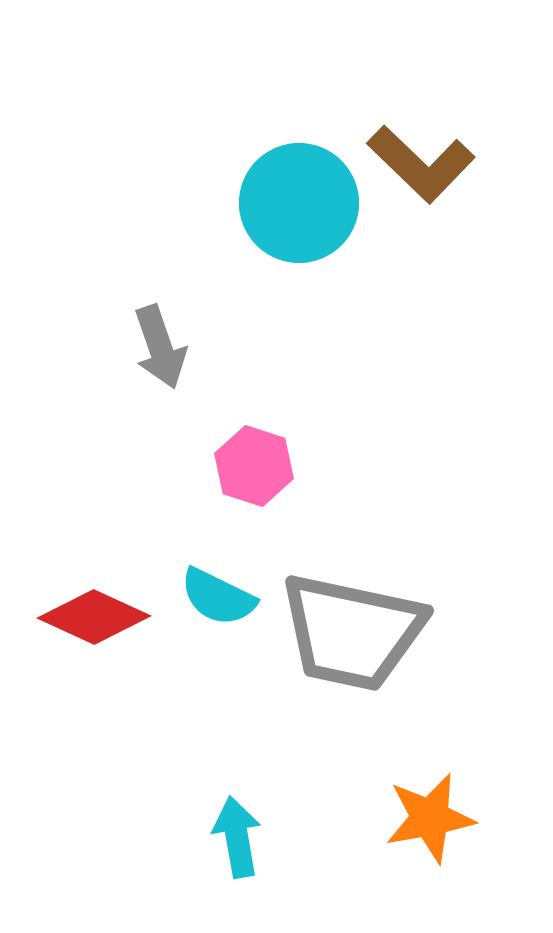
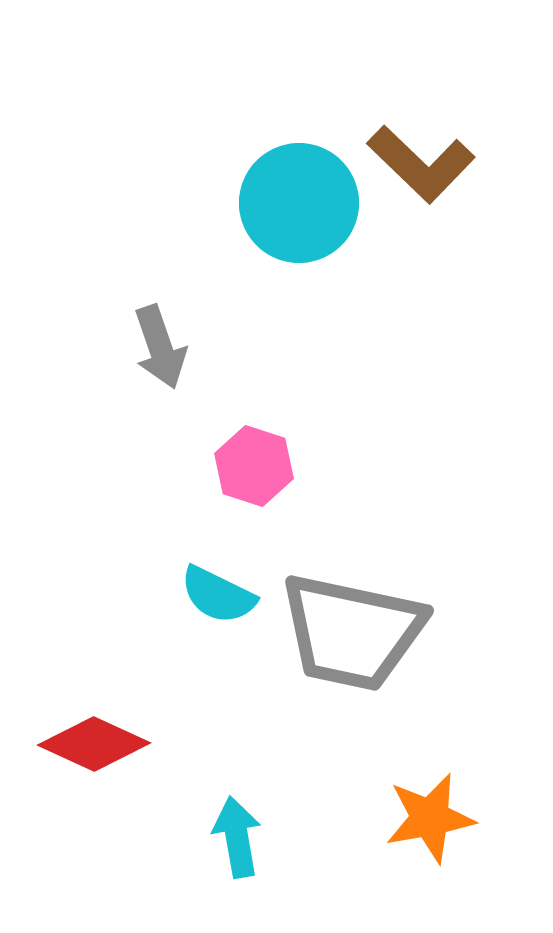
cyan semicircle: moved 2 px up
red diamond: moved 127 px down
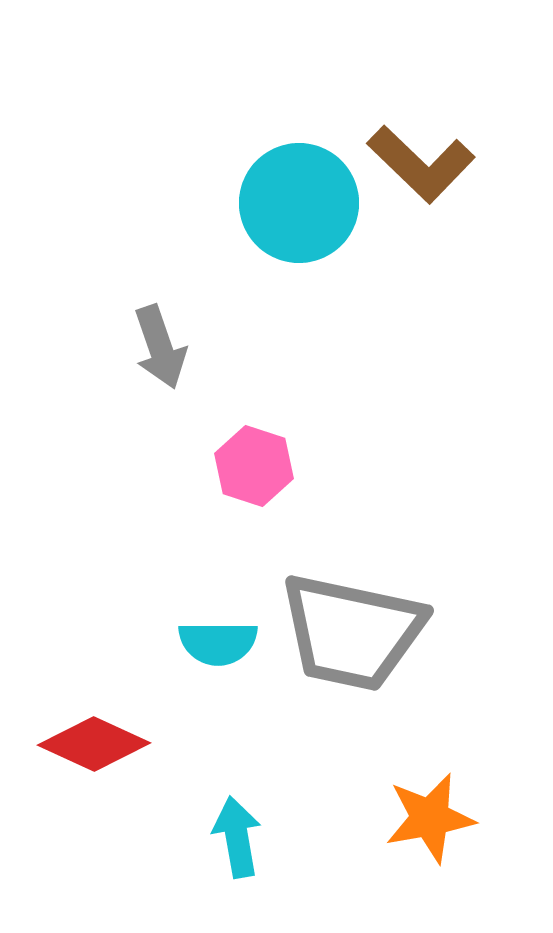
cyan semicircle: moved 48 px down; rotated 26 degrees counterclockwise
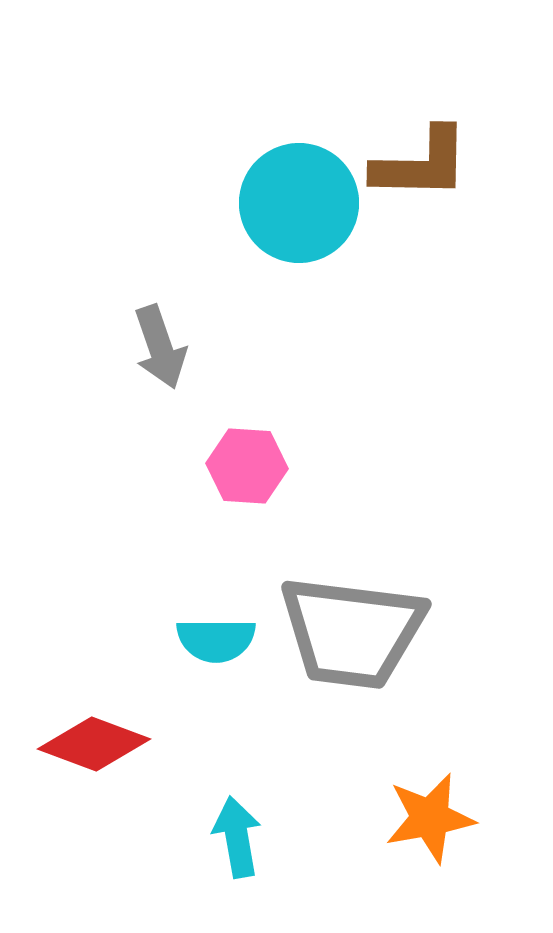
brown L-shape: rotated 43 degrees counterclockwise
pink hexagon: moved 7 px left; rotated 14 degrees counterclockwise
gray trapezoid: rotated 5 degrees counterclockwise
cyan semicircle: moved 2 px left, 3 px up
red diamond: rotated 4 degrees counterclockwise
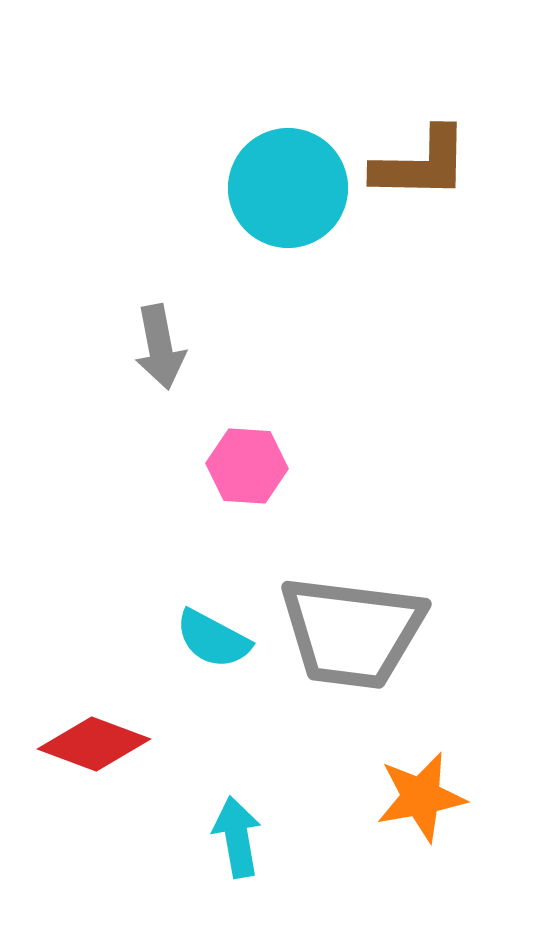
cyan circle: moved 11 px left, 15 px up
gray arrow: rotated 8 degrees clockwise
cyan semicircle: moved 3 px left, 1 px up; rotated 28 degrees clockwise
orange star: moved 9 px left, 21 px up
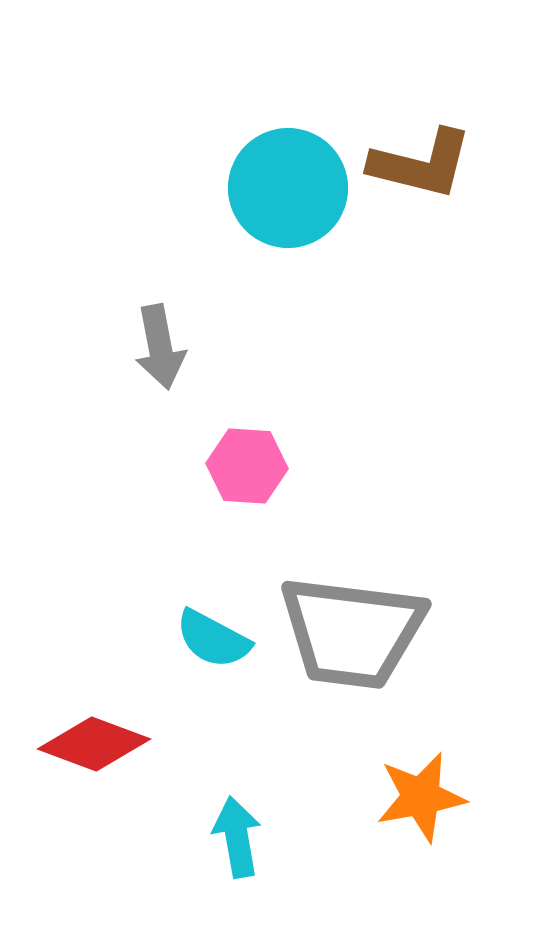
brown L-shape: rotated 13 degrees clockwise
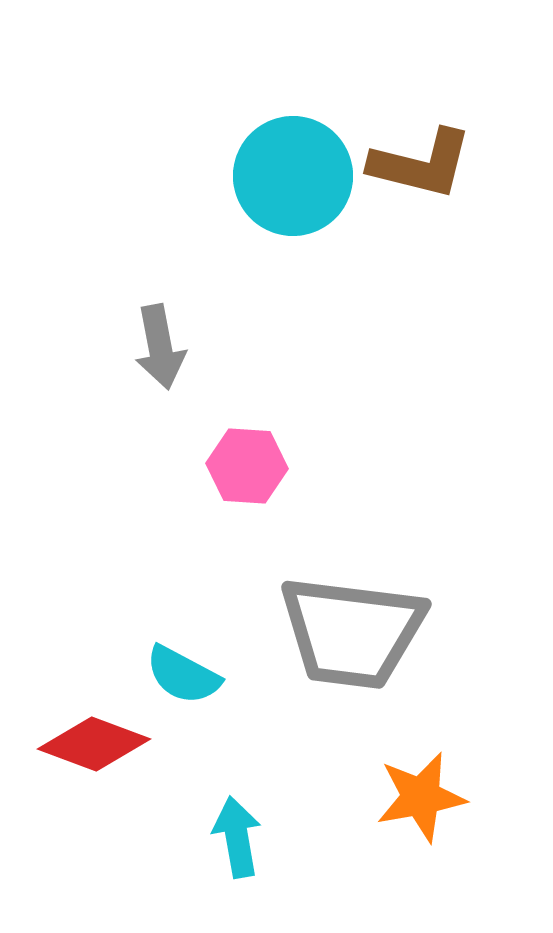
cyan circle: moved 5 px right, 12 px up
cyan semicircle: moved 30 px left, 36 px down
